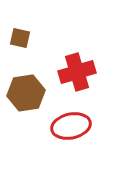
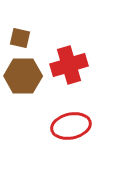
red cross: moved 8 px left, 7 px up
brown hexagon: moved 3 px left, 17 px up; rotated 9 degrees clockwise
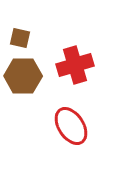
red cross: moved 6 px right
red ellipse: rotated 69 degrees clockwise
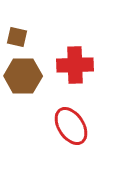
brown square: moved 3 px left, 1 px up
red cross: rotated 15 degrees clockwise
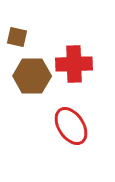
red cross: moved 1 px left, 1 px up
brown hexagon: moved 9 px right
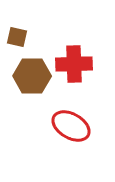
red ellipse: rotated 27 degrees counterclockwise
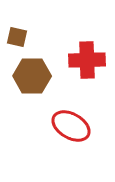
red cross: moved 13 px right, 4 px up
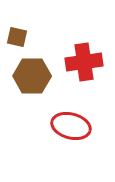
red cross: moved 3 px left, 2 px down; rotated 6 degrees counterclockwise
red ellipse: rotated 15 degrees counterclockwise
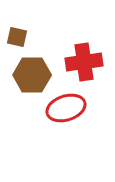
brown hexagon: moved 1 px up
red ellipse: moved 5 px left, 18 px up; rotated 33 degrees counterclockwise
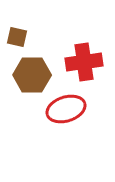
red ellipse: moved 1 px down
